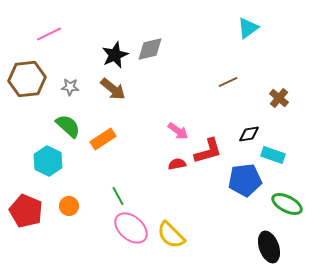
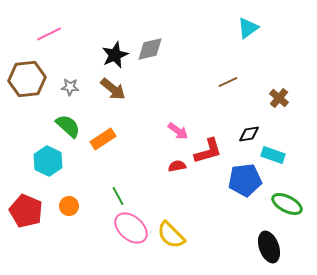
red semicircle: moved 2 px down
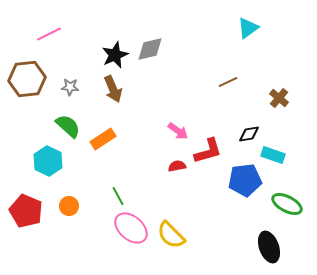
brown arrow: rotated 28 degrees clockwise
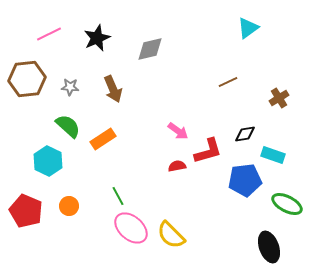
black star: moved 18 px left, 17 px up
brown cross: rotated 18 degrees clockwise
black diamond: moved 4 px left
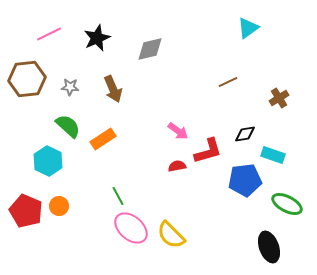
orange circle: moved 10 px left
